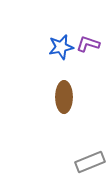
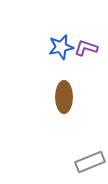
purple L-shape: moved 2 px left, 4 px down
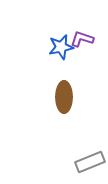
purple L-shape: moved 4 px left, 9 px up
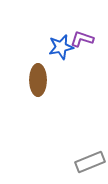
brown ellipse: moved 26 px left, 17 px up
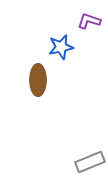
purple L-shape: moved 7 px right, 18 px up
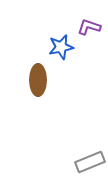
purple L-shape: moved 6 px down
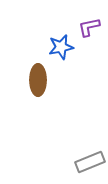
purple L-shape: rotated 30 degrees counterclockwise
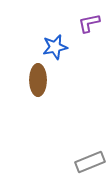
purple L-shape: moved 4 px up
blue star: moved 6 px left
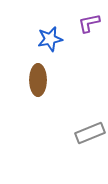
blue star: moved 5 px left, 8 px up
gray rectangle: moved 29 px up
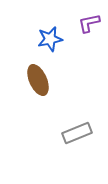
brown ellipse: rotated 24 degrees counterclockwise
gray rectangle: moved 13 px left
